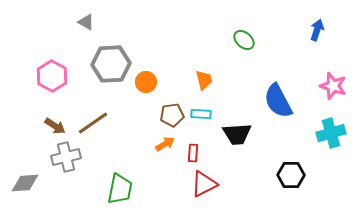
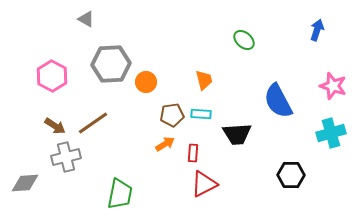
gray triangle: moved 3 px up
green trapezoid: moved 5 px down
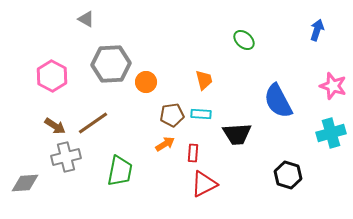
black hexagon: moved 3 px left; rotated 16 degrees clockwise
green trapezoid: moved 23 px up
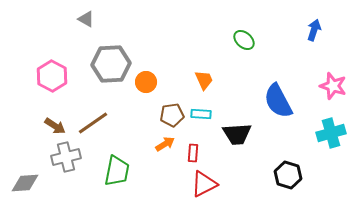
blue arrow: moved 3 px left
orange trapezoid: rotated 10 degrees counterclockwise
green trapezoid: moved 3 px left
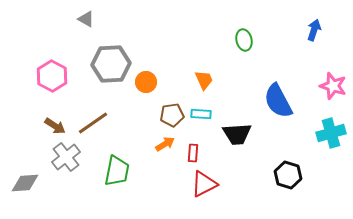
green ellipse: rotated 35 degrees clockwise
gray cross: rotated 24 degrees counterclockwise
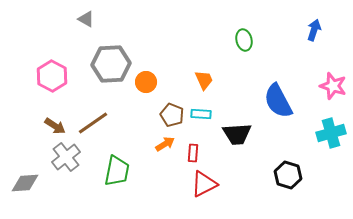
brown pentagon: rotated 30 degrees clockwise
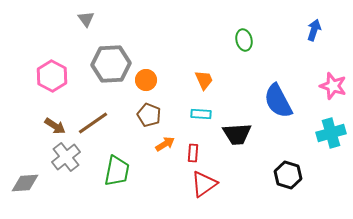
gray triangle: rotated 24 degrees clockwise
orange circle: moved 2 px up
brown pentagon: moved 23 px left
red triangle: rotated 8 degrees counterclockwise
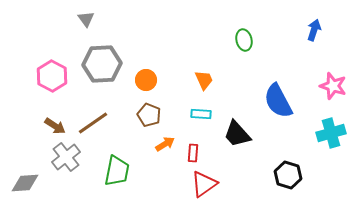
gray hexagon: moved 9 px left
black trapezoid: rotated 52 degrees clockwise
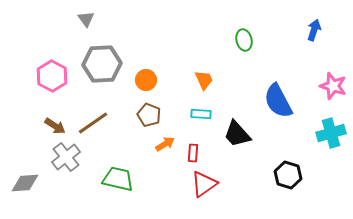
green trapezoid: moved 1 px right, 8 px down; rotated 88 degrees counterclockwise
